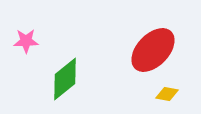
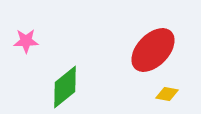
green diamond: moved 8 px down
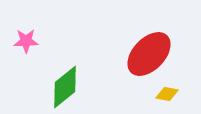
red ellipse: moved 4 px left, 4 px down
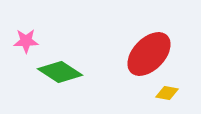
green diamond: moved 5 px left, 15 px up; rotated 72 degrees clockwise
yellow diamond: moved 1 px up
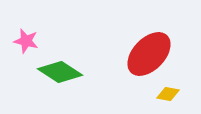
pink star: rotated 15 degrees clockwise
yellow diamond: moved 1 px right, 1 px down
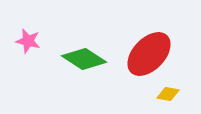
pink star: moved 2 px right
green diamond: moved 24 px right, 13 px up
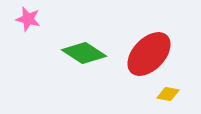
pink star: moved 22 px up
green diamond: moved 6 px up
